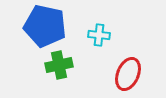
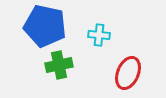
red ellipse: moved 1 px up
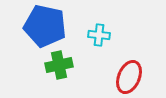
red ellipse: moved 1 px right, 4 px down
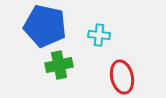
red ellipse: moved 7 px left; rotated 36 degrees counterclockwise
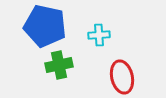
cyan cross: rotated 10 degrees counterclockwise
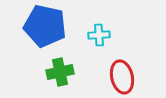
green cross: moved 1 px right, 7 px down
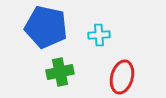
blue pentagon: moved 1 px right, 1 px down
red ellipse: rotated 28 degrees clockwise
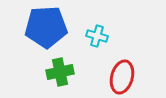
blue pentagon: rotated 15 degrees counterclockwise
cyan cross: moved 2 px left, 1 px down; rotated 20 degrees clockwise
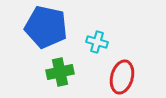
blue pentagon: rotated 15 degrees clockwise
cyan cross: moved 6 px down
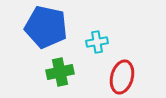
cyan cross: rotated 25 degrees counterclockwise
